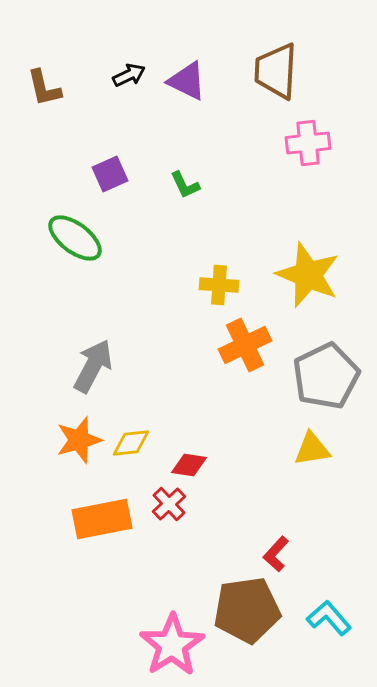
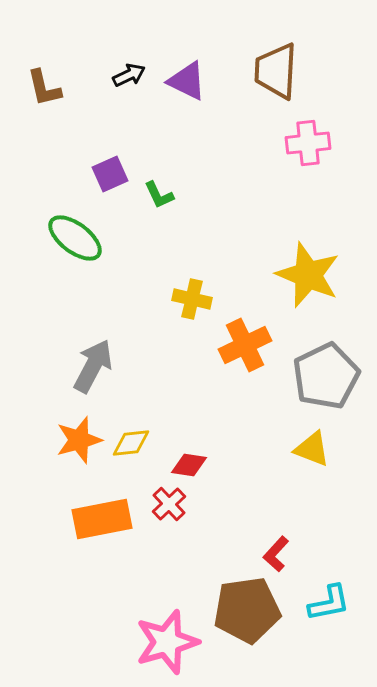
green L-shape: moved 26 px left, 10 px down
yellow cross: moved 27 px left, 14 px down; rotated 9 degrees clockwise
yellow triangle: rotated 30 degrees clockwise
cyan L-shape: moved 15 px up; rotated 120 degrees clockwise
pink star: moved 5 px left, 3 px up; rotated 16 degrees clockwise
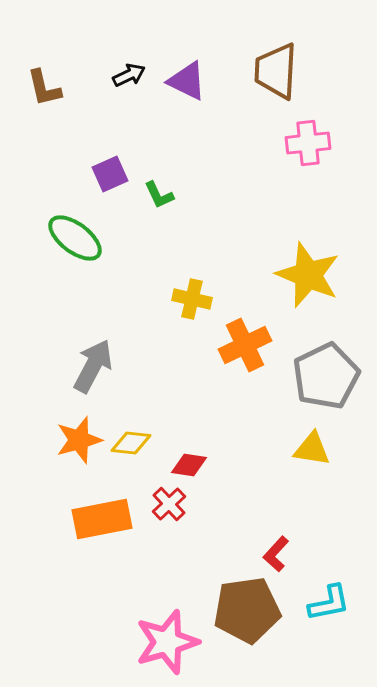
yellow diamond: rotated 12 degrees clockwise
yellow triangle: rotated 12 degrees counterclockwise
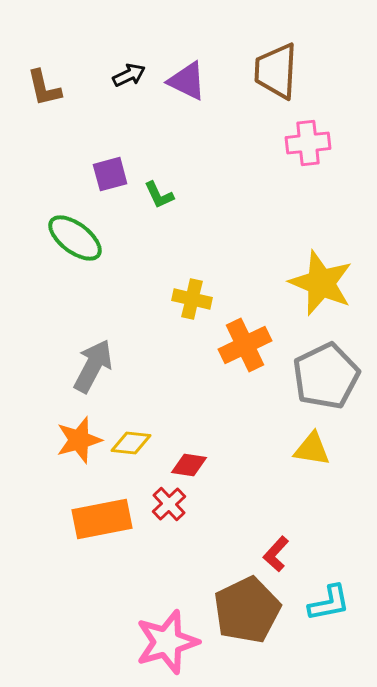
purple square: rotated 9 degrees clockwise
yellow star: moved 13 px right, 8 px down
brown pentagon: rotated 18 degrees counterclockwise
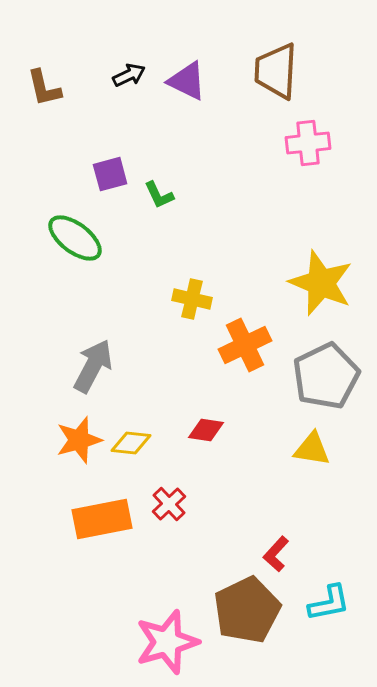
red diamond: moved 17 px right, 35 px up
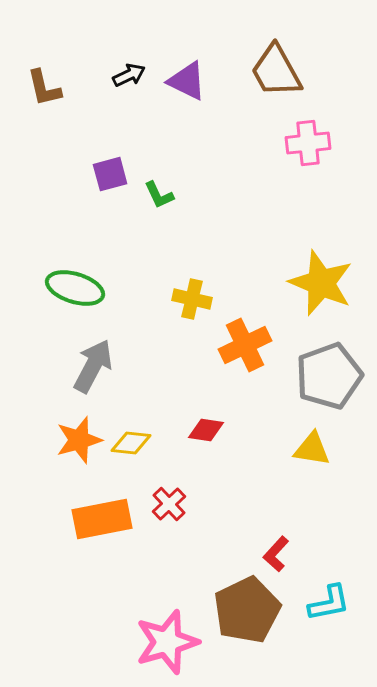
brown trapezoid: rotated 32 degrees counterclockwise
green ellipse: moved 50 px down; rotated 20 degrees counterclockwise
gray pentagon: moved 3 px right; rotated 6 degrees clockwise
